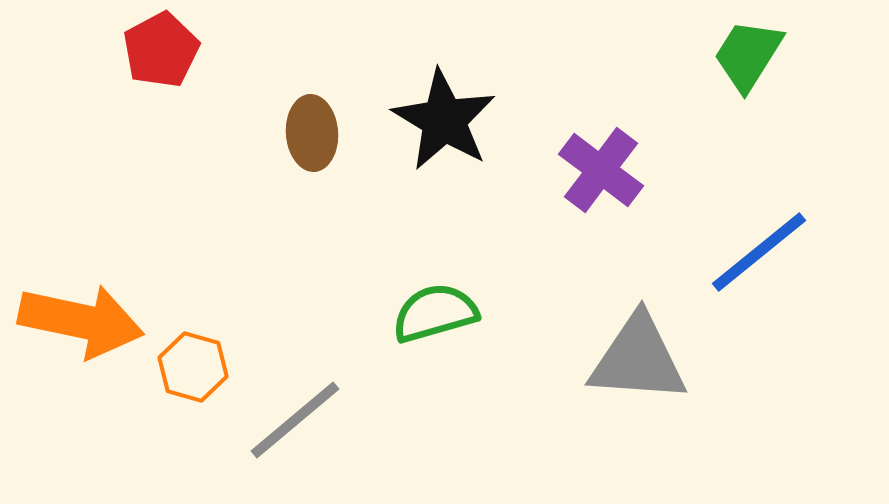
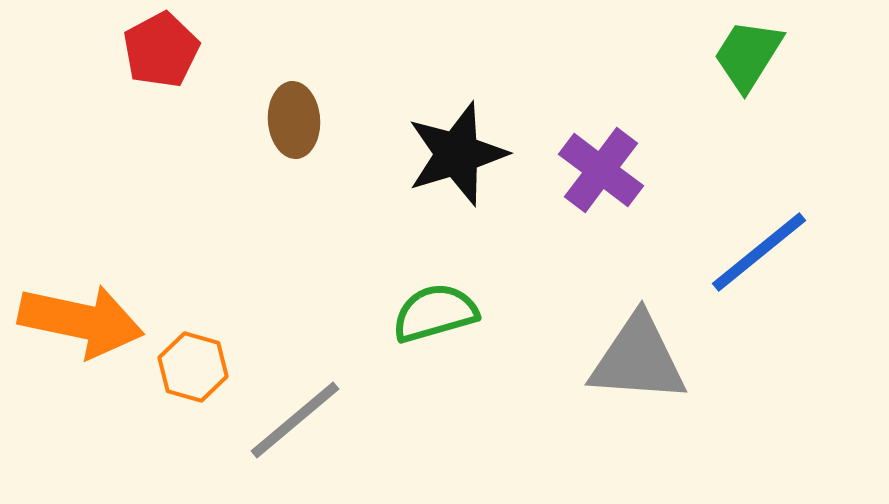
black star: moved 13 px right, 34 px down; rotated 24 degrees clockwise
brown ellipse: moved 18 px left, 13 px up
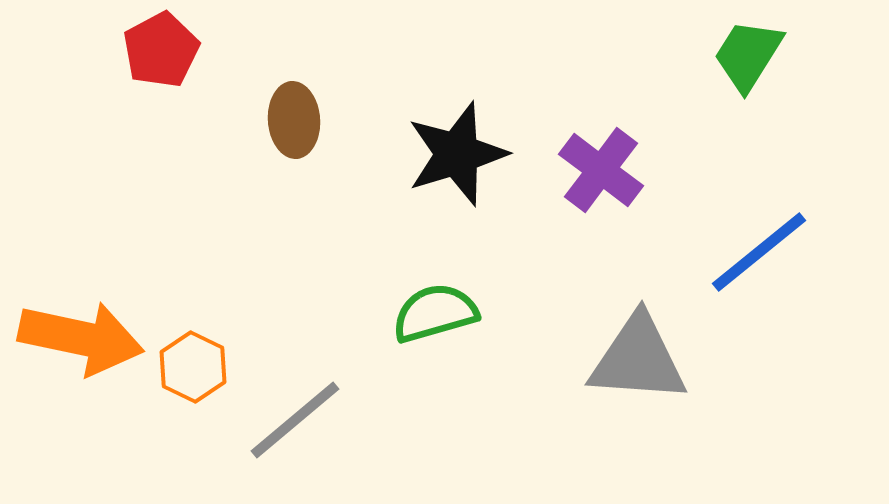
orange arrow: moved 17 px down
orange hexagon: rotated 10 degrees clockwise
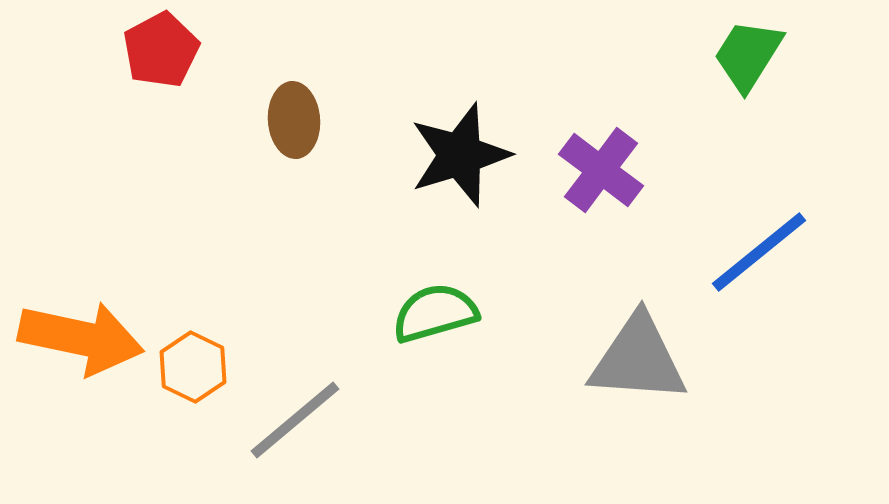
black star: moved 3 px right, 1 px down
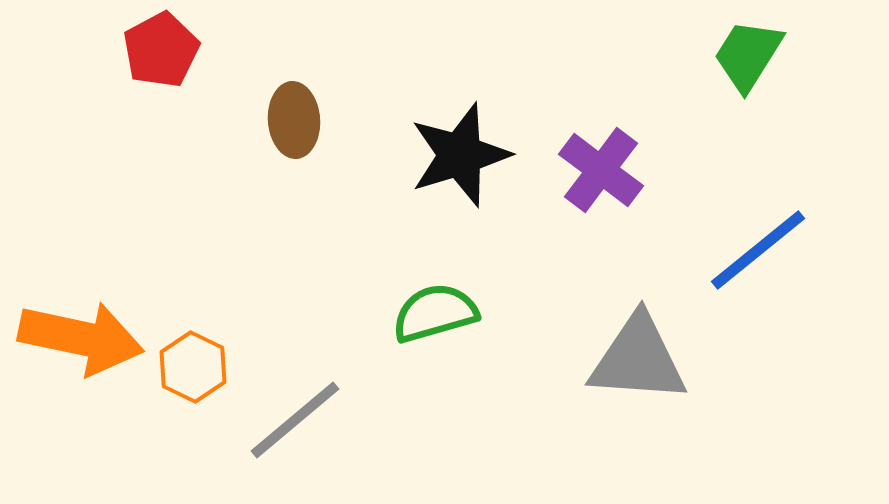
blue line: moved 1 px left, 2 px up
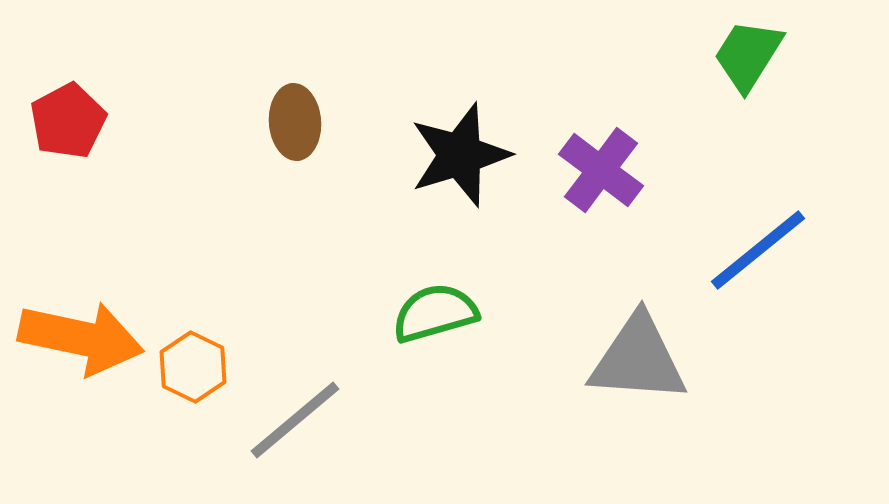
red pentagon: moved 93 px left, 71 px down
brown ellipse: moved 1 px right, 2 px down
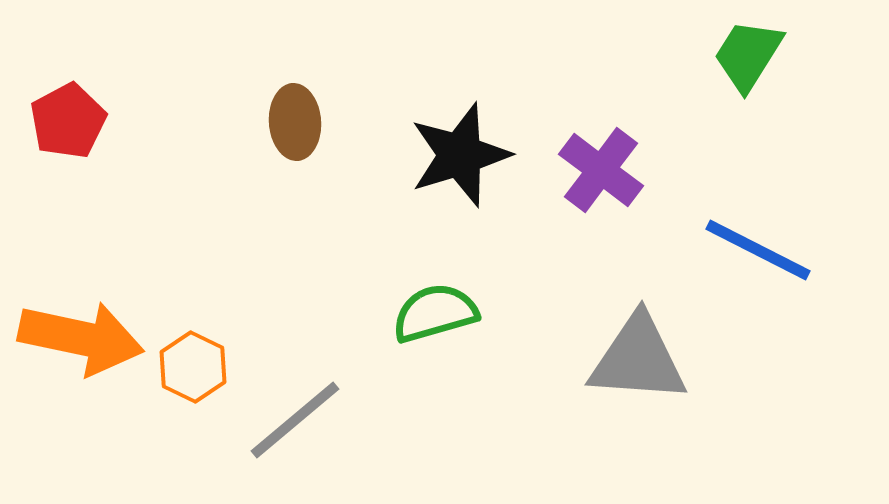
blue line: rotated 66 degrees clockwise
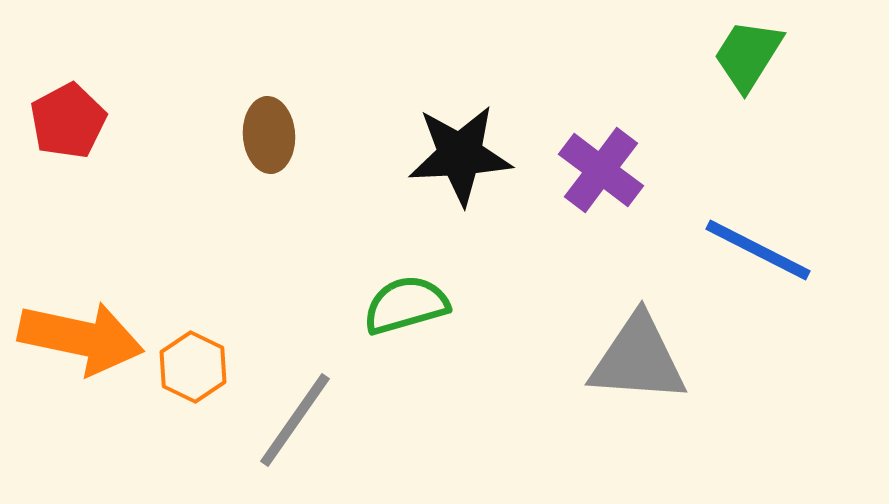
brown ellipse: moved 26 px left, 13 px down
black star: rotated 14 degrees clockwise
green semicircle: moved 29 px left, 8 px up
gray line: rotated 15 degrees counterclockwise
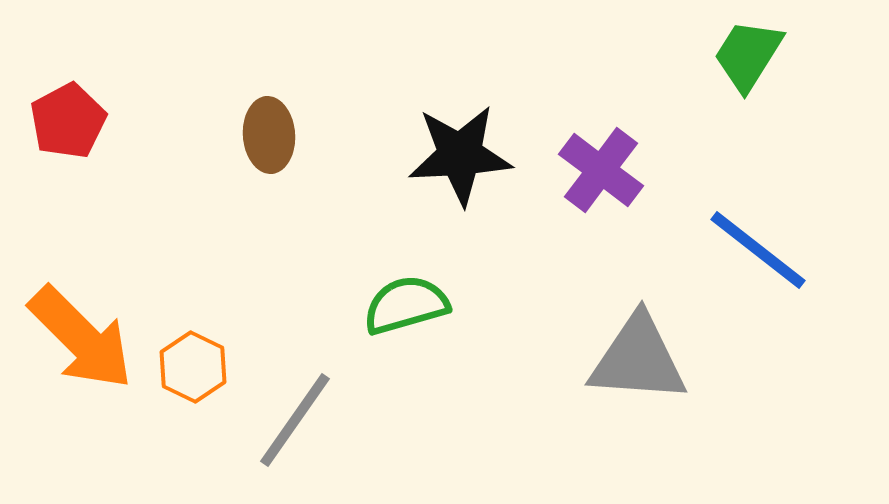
blue line: rotated 11 degrees clockwise
orange arrow: rotated 33 degrees clockwise
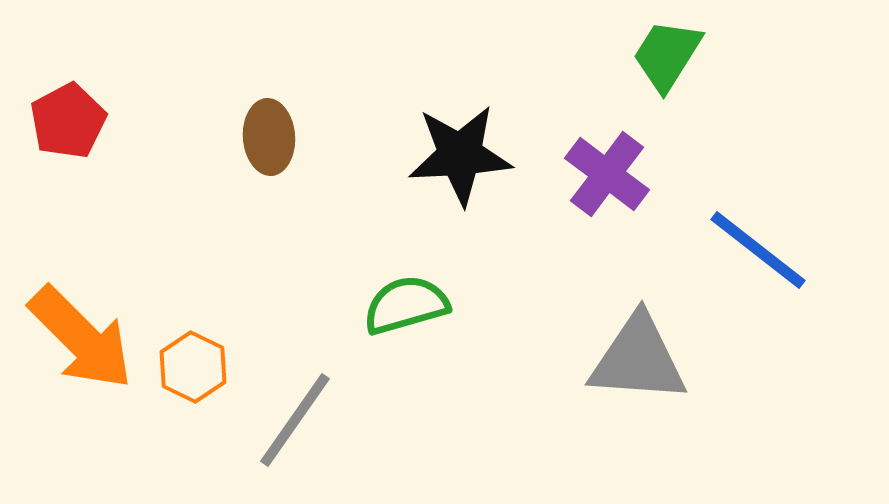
green trapezoid: moved 81 px left
brown ellipse: moved 2 px down
purple cross: moved 6 px right, 4 px down
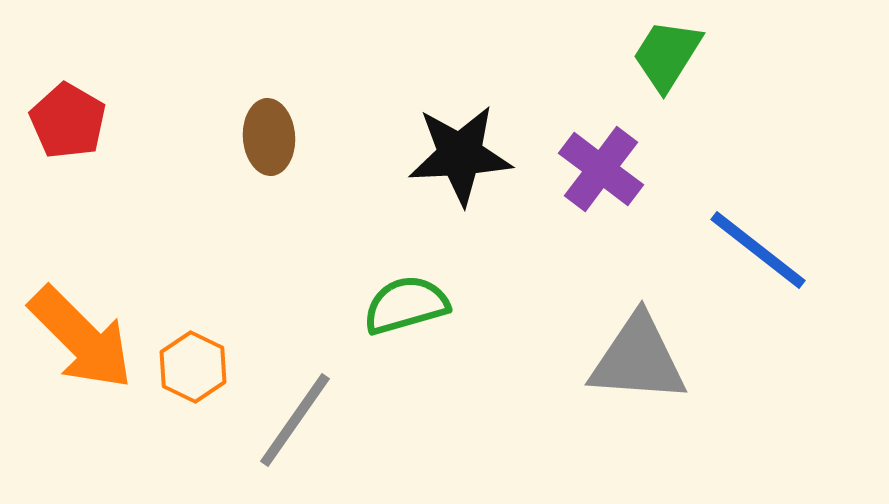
red pentagon: rotated 14 degrees counterclockwise
purple cross: moved 6 px left, 5 px up
